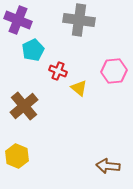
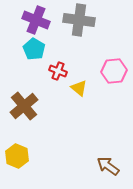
purple cross: moved 18 px right
cyan pentagon: moved 1 px right, 1 px up; rotated 15 degrees counterclockwise
brown arrow: rotated 30 degrees clockwise
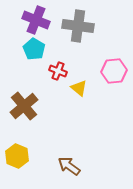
gray cross: moved 1 px left, 6 px down
brown arrow: moved 39 px left
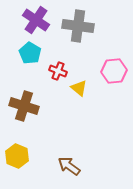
purple cross: rotated 12 degrees clockwise
cyan pentagon: moved 4 px left, 4 px down
brown cross: rotated 32 degrees counterclockwise
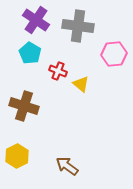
pink hexagon: moved 17 px up
yellow triangle: moved 2 px right, 4 px up
yellow hexagon: rotated 10 degrees clockwise
brown arrow: moved 2 px left
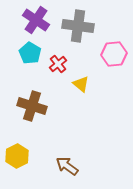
red cross: moved 7 px up; rotated 30 degrees clockwise
brown cross: moved 8 px right
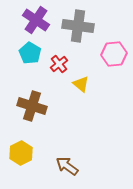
red cross: moved 1 px right
yellow hexagon: moved 4 px right, 3 px up
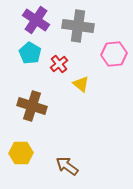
yellow hexagon: rotated 25 degrees clockwise
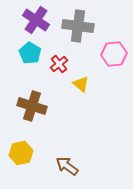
yellow hexagon: rotated 10 degrees counterclockwise
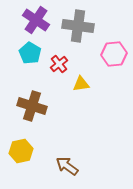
yellow triangle: rotated 48 degrees counterclockwise
yellow hexagon: moved 2 px up
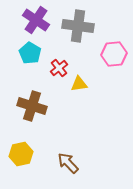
red cross: moved 4 px down
yellow triangle: moved 2 px left
yellow hexagon: moved 3 px down
brown arrow: moved 1 px right, 3 px up; rotated 10 degrees clockwise
